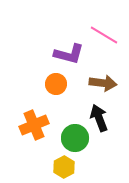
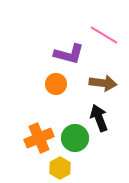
orange cross: moved 5 px right, 13 px down
yellow hexagon: moved 4 px left, 1 px down
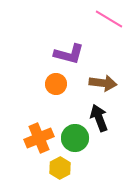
pink line: moved 5 px right, 16 px up
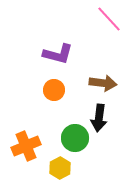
pink line: rotated 16 degrees clockwise
purple L-shape: moved 11 px left
orange circle: moved 2 px left, 6 px down
black arrow: rotated 152 degrees counterclockwise
orange cross: moved 13 px left, 8 px down
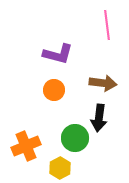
pink line: moved 2 px left, 6 px down; rotated 36 degrees clockwise
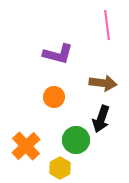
orange circle: moved 7 px down
black arrow: moved 2 px right, 1 px down; rotated 12 degrees clockwise
green circle: moved 1 px right, 2 px down
orange cross: rotated 20 degrees counterclockwise
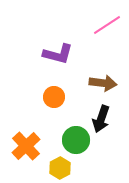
pink line: rotated 64 degrees clockwise
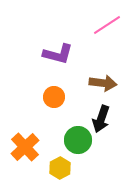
green circle: moved 2 px right
orange cross: moved 1 px left, 1 px down
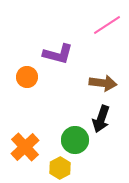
orange circle: moved 27 px left, 20 px up
green circle: moved 3 px left
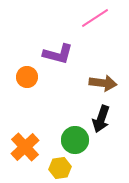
pink line: moved 12 px left, 7 px up
yellow hexagon: rotated 20 degrees clockwise
